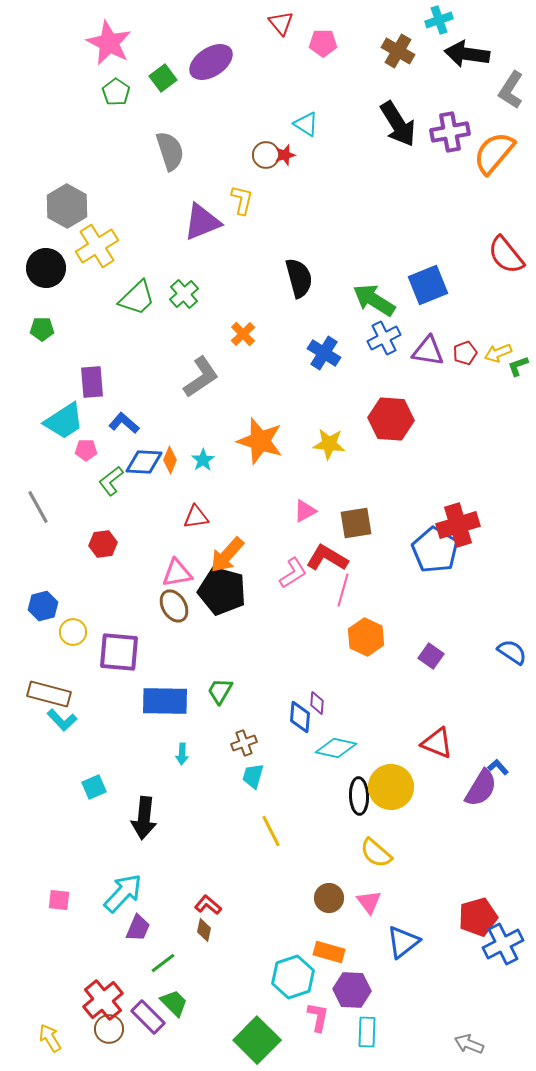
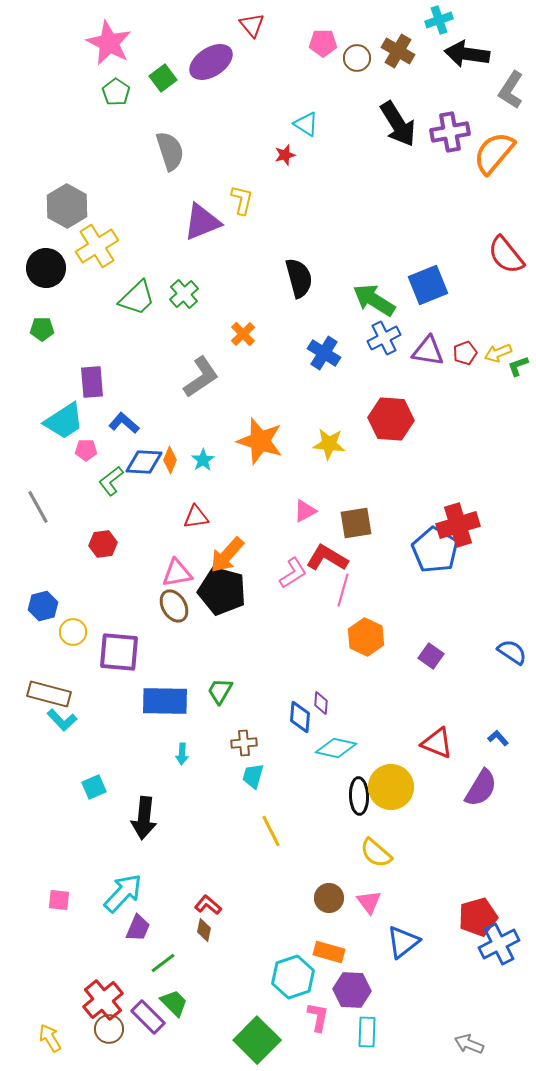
red triangle at (281, 23): moved 29 px left, 2 px down
brown circle at (266, 155): moved 91 px right, 97 px up
purple diamond at (317, 703): moved 4 px right
brown cross at (244, 743): rotated 15 degrees clockwise
blue L-shape at (498, 767): moved 29 px up
blue cross at (503, 944): moved 4 px left
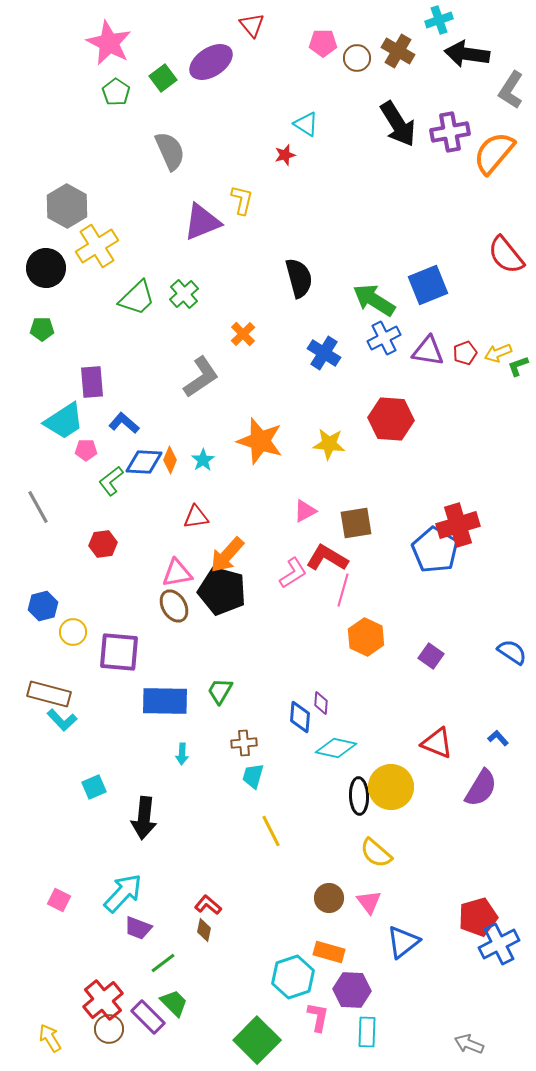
gray semicircle at (170, 151): rotated 6 degrees counterclockwise
pink square at (59, 900): rotated 20 degrees clockwise
purple trapezoid at (138, 928): rotated 88 degrees clockwise
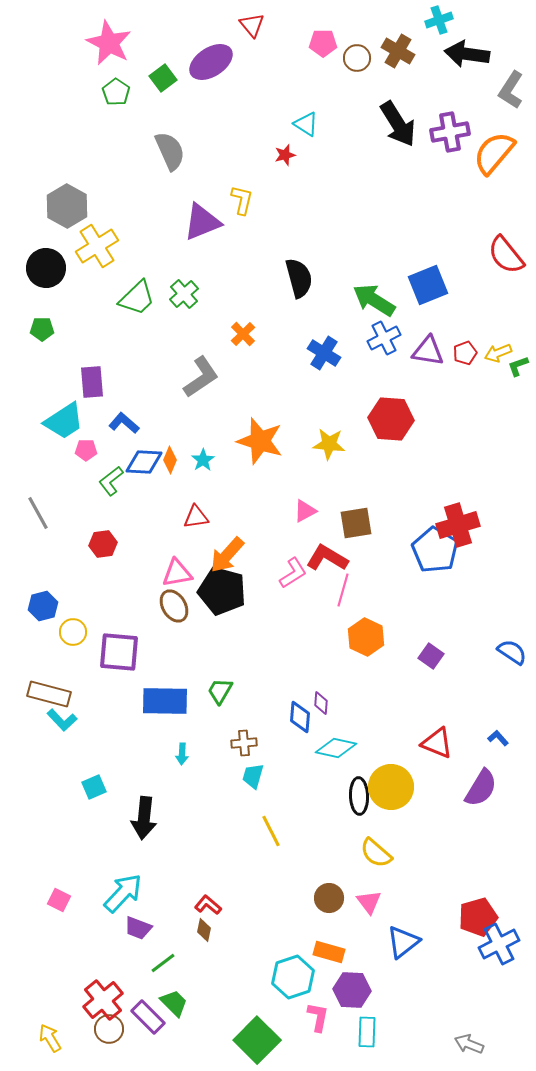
gray line at (38, 507): moved 6 px down
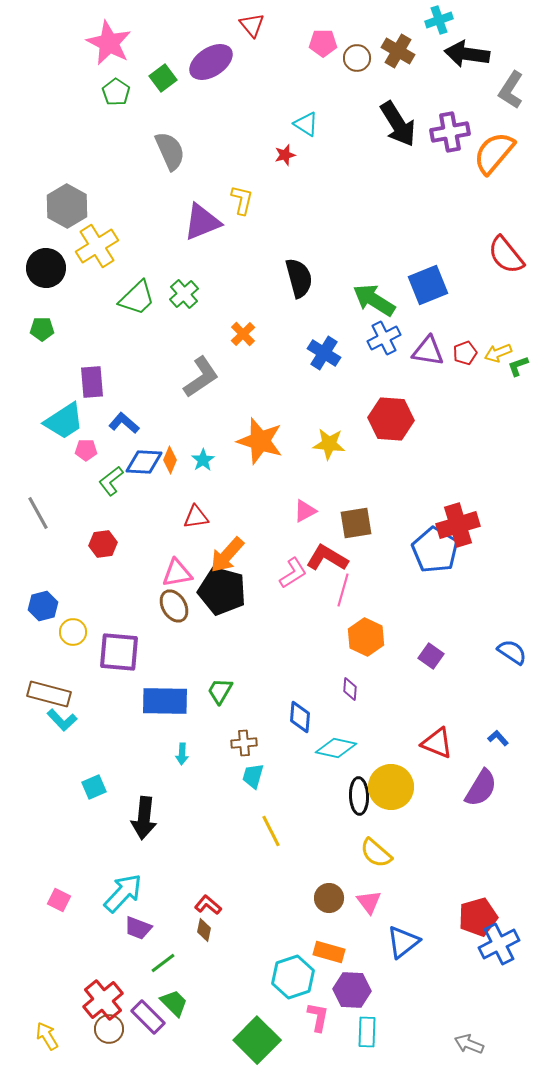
purple diamond at (321, 703): moved 29 px right, 14 px up
yellow arrow at (50, 1038): moved 3 px left, 2 px up
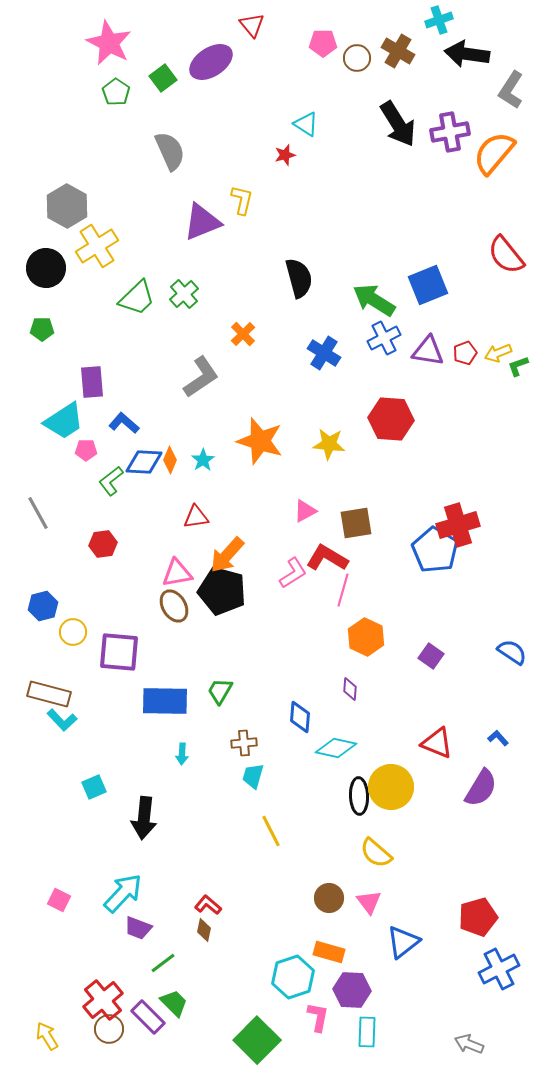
blue cross at (499, 944): moved 25 px down
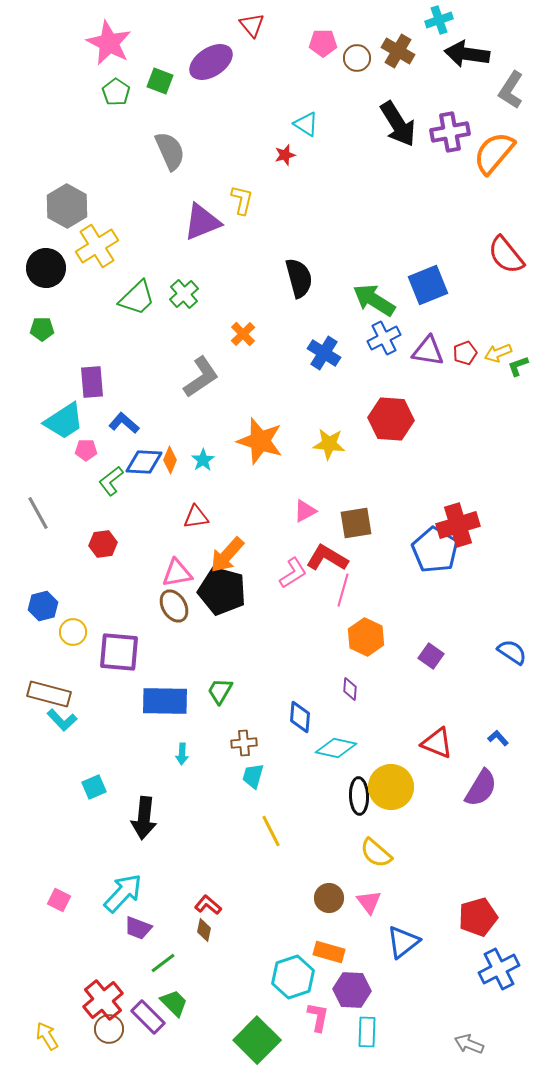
green square at (163, 78): moved 3 px left, 3 px down; rotated 32 degrees counterclockwise
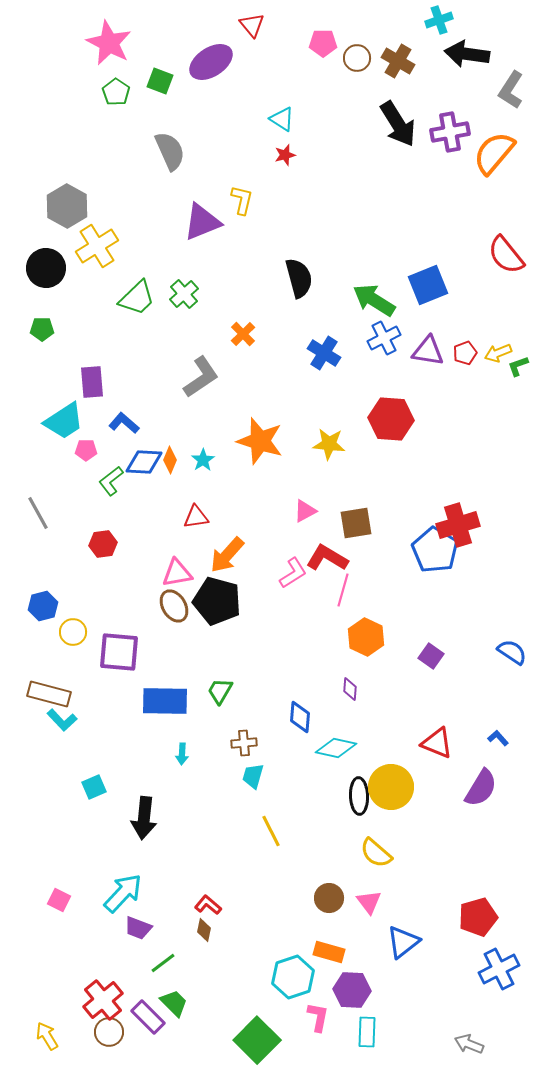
brown cross at (398, 51): moved 10 px down
cyan triangle at (306, 124): moved 24 px left, 5 px up
black pentagon at (222, 591): moved 5 px left, 10 px down
brown circle at (109, 1029): moved 3 px down
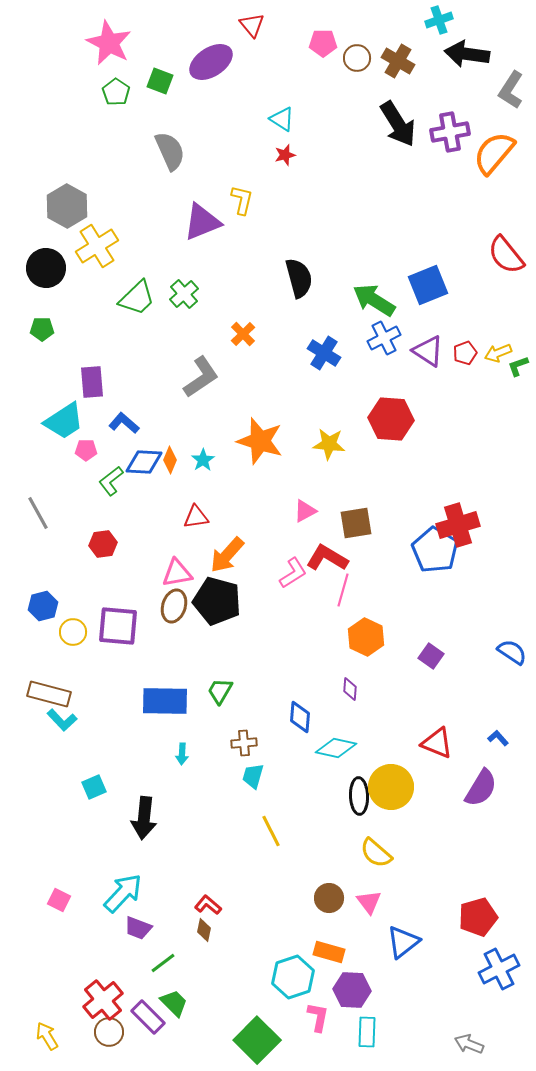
purple triangle at (428, 351): rotated 24 degrees clockwise
brown ellipse at (174, 606): rotated 48 degrees clockwise
purple square at (119, 652): moved 1 px left, 26 px up
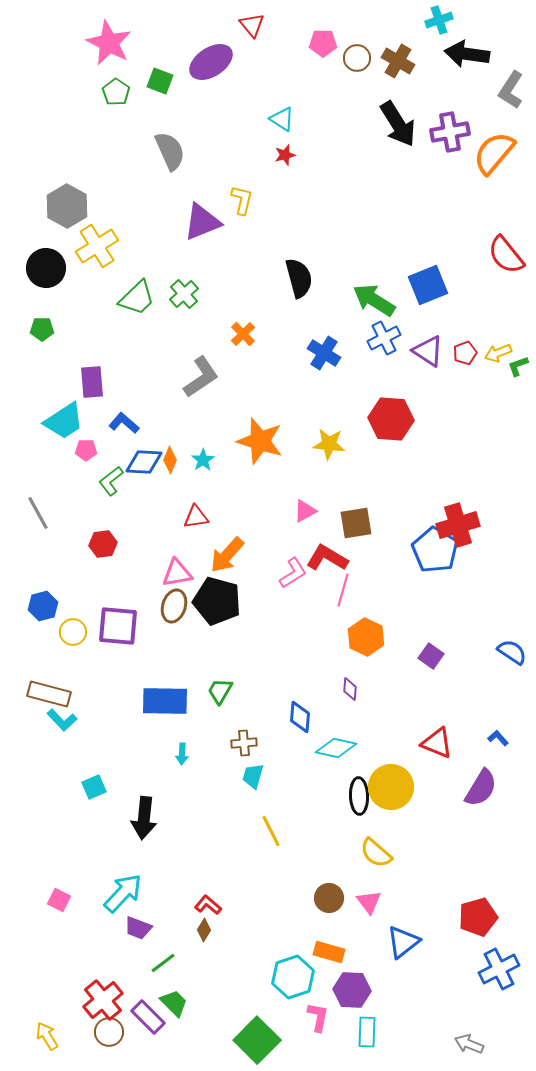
brown diamond at (204, 930): rotated 20 degrees clockwise
